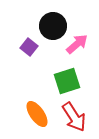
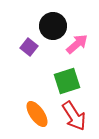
red arrow: moved 1 px up
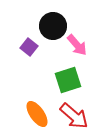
pink arrow: moved 1 px down; rotated 90 degrees clockwise
green square: moved 1 px right, 1 px up
red arrow: rotated 16 degrees counterclockwise
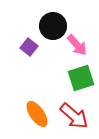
green square: moved 13 px right, 2 px up
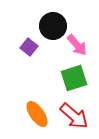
green square: moved 7 px left
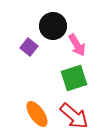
pink arrow: rotated 10 degrees clockwise
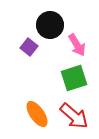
black circle: moved 3 px left, 1 px up
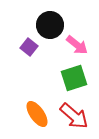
pink arrow: rotated 20 degrees counterclockwise
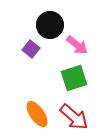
purple square: moved 2 px right, 2 px down
red arrow: moved 1 px down
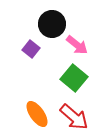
black circle: moved 2 px right, 1 px up
green square: rotated 32 degrees counterclockwise
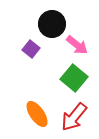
red arrow: rotated 88 degrees clockwise
